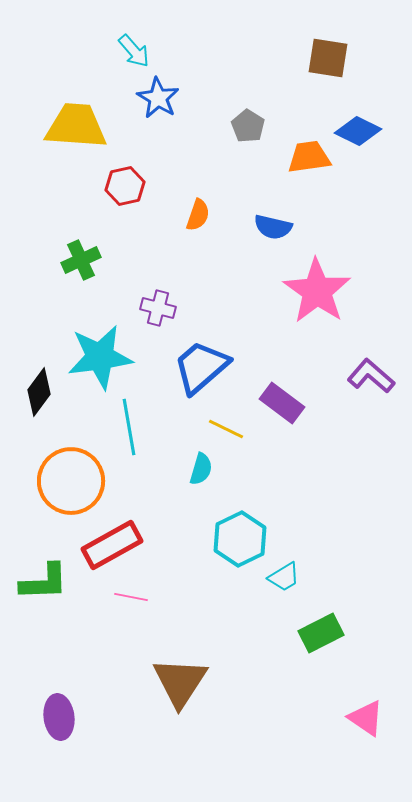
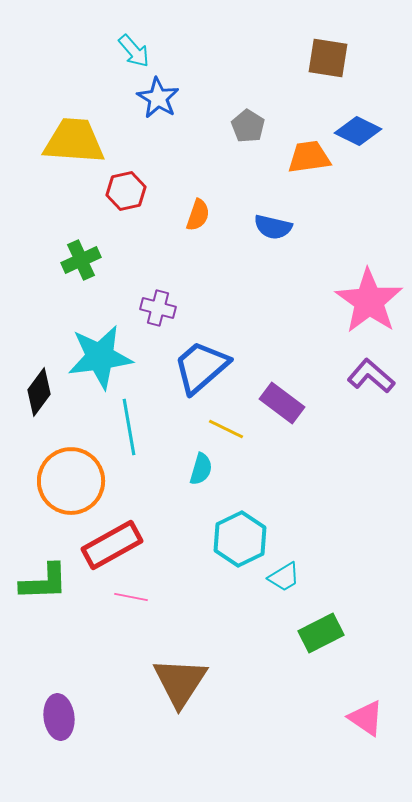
yellow trapezoid: moved 2 px left, 15 px down
red hexagon: moved 1 px right, 5 px down
pink star: moved 52 px right, 10 px down
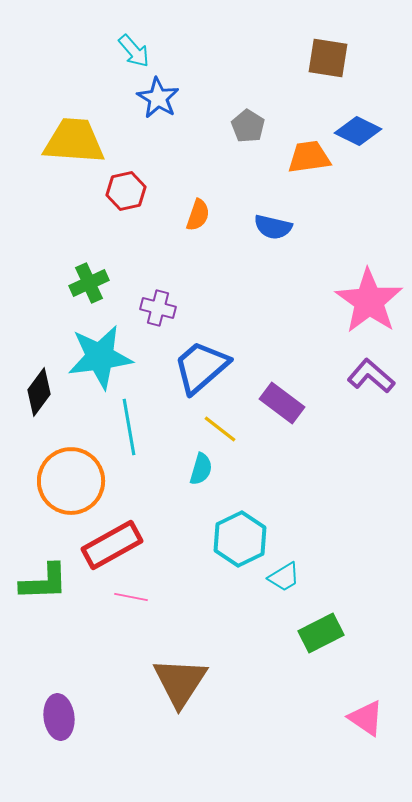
green cross: moved 8 px right, 23 px down
yellow line: moved 6 px left; rotated 12 degrees clockwise
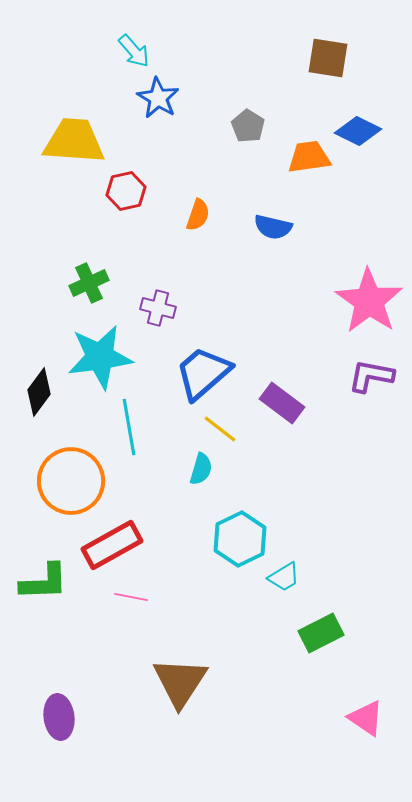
blue trapezoid: moved 2 px right, 6 px down
purple L-shape: rotated 30 degrees counterclockwise
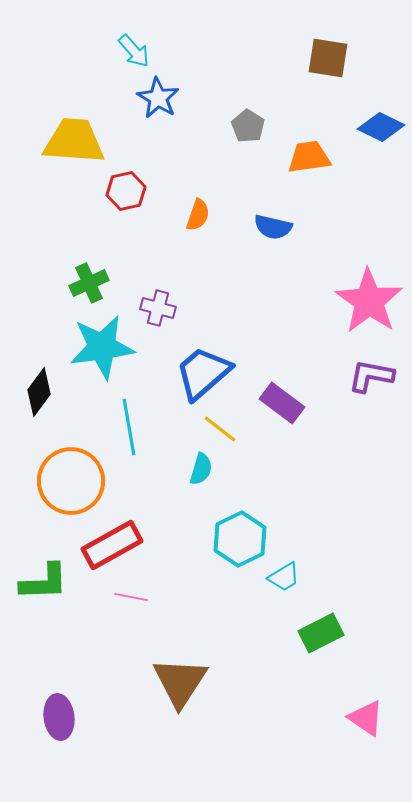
blue diamond: moved 23 px right, 4 px up
cyan star: moved 2 px right, 10 px up
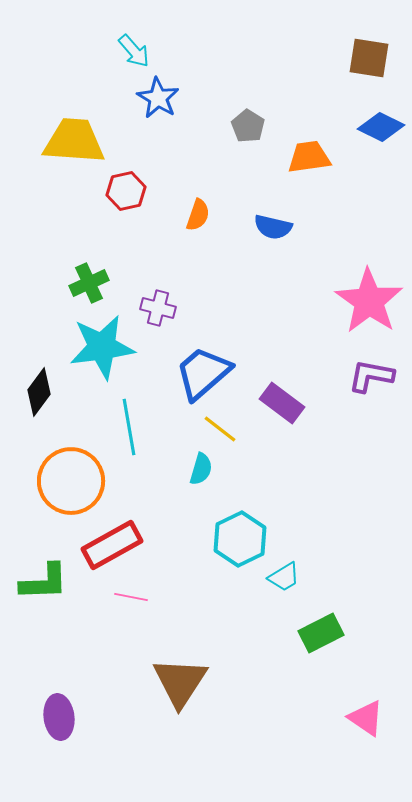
brown square: moved 41 px right
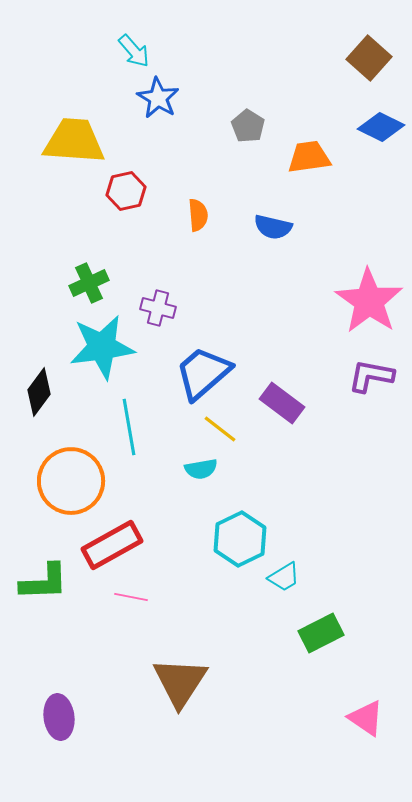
brown square: rotated 33 degrees clockwise
orange semicircle: rotated 24 degrees counterclockwise
cyan semicircle: rotated 64 degrees clockwise
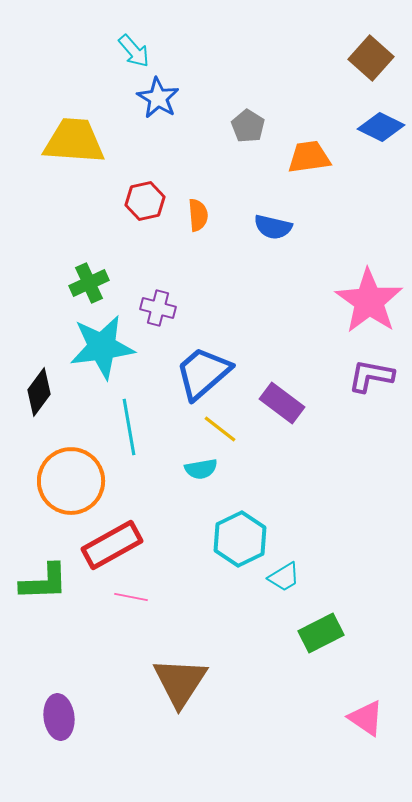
brown square: moved 2 px right
red hexagon: moved 19 px right, 10 px down
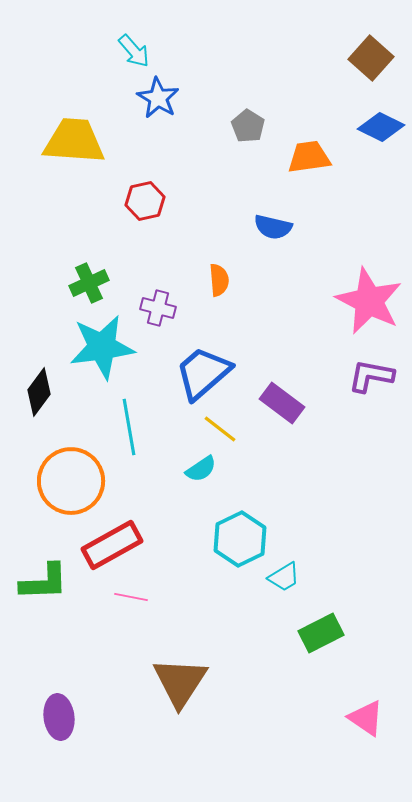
orange semicircle: moved 21 px right, 65 px down
pink star: rotated 8 degrees counterclockwise
cyan semicircle: rotated 24 degrees counterclockwise
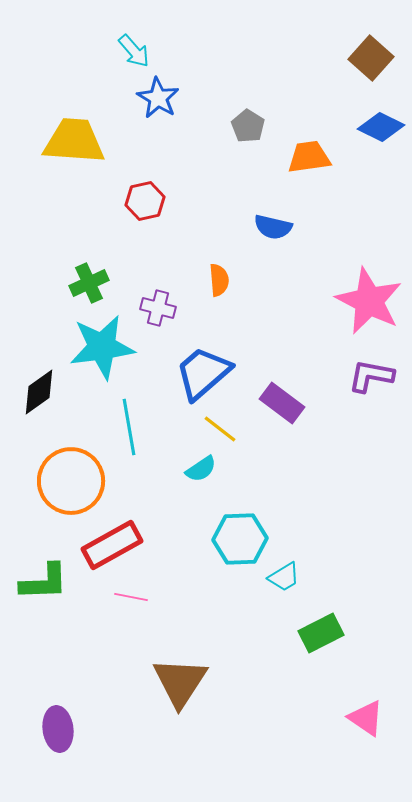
black diamond: rotated 18 degrees clockwise
cyan hexagon: rotated 24 degrees clockwise
purple ellipse: moved 1 px left, 12 px down
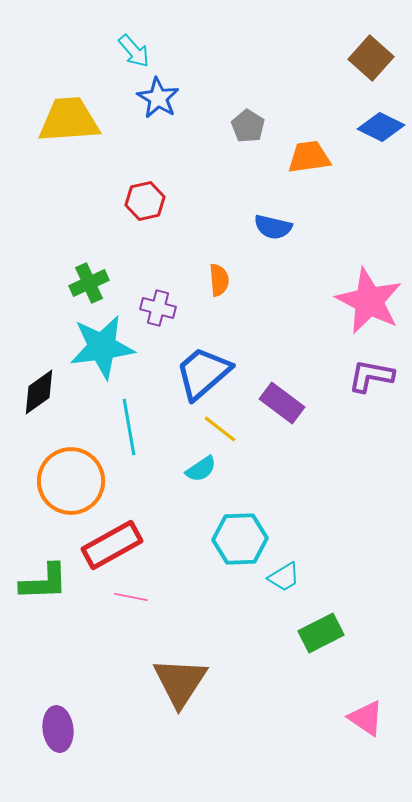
yellow trapezoid: moved 5 px left, 21 px up; rotated 8 degrees counterclockwise
